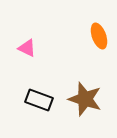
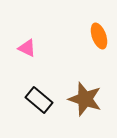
black rectangle: rotated 20 degrees clockwise
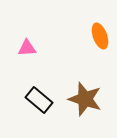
orange ellipse: moved 1 px right
pink triangle: rotated 30 degrees counterclockwise
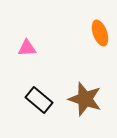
orange ellipse: moved 3 px up
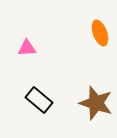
brown star: moved 11 px right, 4 px down
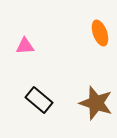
pink triangle: moved 2 px left, 2 px up
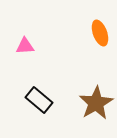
brown star: rotated 24 degrees clockwise
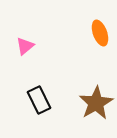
pink triangle: rotated 36 degrees counterclockwise
black rectangle: rotated 24 degrees clockwise
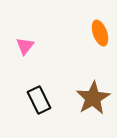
pink triangle: rotated 12 degrees counterclockwise
brown star: moved 3 px left, 5 px up
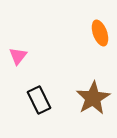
pink triangle: moved 7 px left, 10 px down
